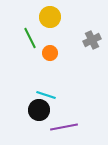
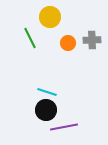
gray cross: rotated 24 degrees clockwise
orange circle: moved 18 px right, 10 px up
cyan line: moved 1 px right, 3 px up
black circle: moved 7 px right
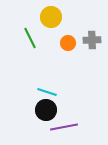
yellow circle: moved 1 px right
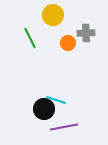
yellow circle: moved 2 px right, 2 px up
gray cross: moved 6 px left, 7 px up
cyan line: moved 9 px right, 8 px down
black circle: moved 2 px left, 1 px up
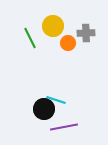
yellow circle: moved 11 px down
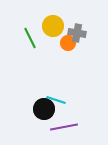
gray cross: moved 9 px left; rotated 12 degrees clockwise
